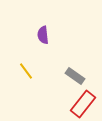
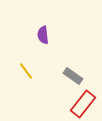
gray rectangle: moved 2 px left
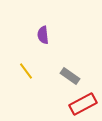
gray rectangle: moved 3 px left
red rectangle: rotated 24 degrees clockwise
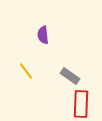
red rectangle: moved 2 px left; rotated 60 degrees counterclockwise
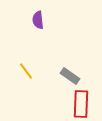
purple semicircle: moved 5 px left, 15 px up
